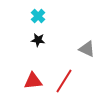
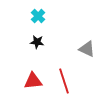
black star: moved 1 px left, 2 px down
red line: rotated 50 degrees counterclockwise
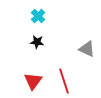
red triangle: rotated 48 degrees counterclockwise
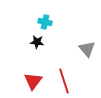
cyan cross: moved 7 px right, 6 px down; rotated 32 degrees counterclockwise
gray triangle: rotated 24 degrees clockwise
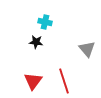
black star: moved 1 px left
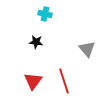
cyan cross: moved 8 px up
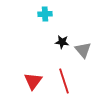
cyan cross: rotated 16 degrees counterclockwise
black star: moved 26 px right
gray triangle: moved 4 px left, 1 px down
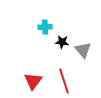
cyan cross: moved 13 px down
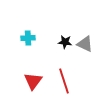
cyan cross: moved 17 px left, 11 px down
black star: moved 3 px right
gray triangle: moved 2 px right, 6 px up; rotated 24 degrees counterclockwise
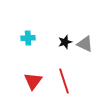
black star: rotated 24 degrees counterclockwise
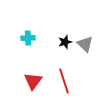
gray triangle: rotated 18 degrees clockwise
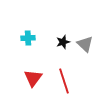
black star: moved 2 px left
red triangle: moved 3 px up
